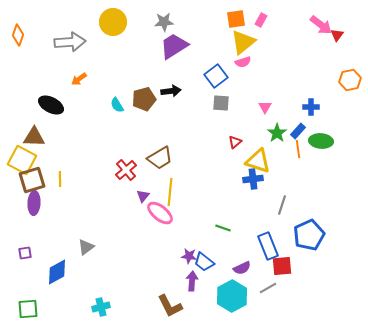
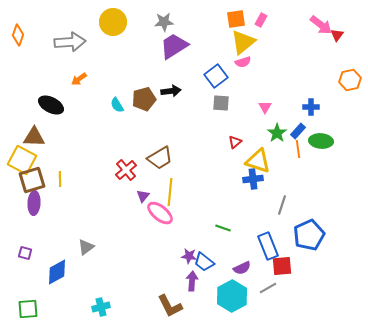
purple square at (25, 253): rotated 24 degrees clockwise
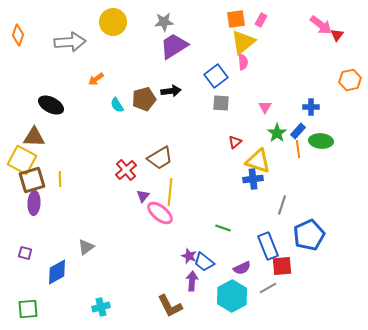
pink semicircle at (243, 62): rotated 77 degrees counterclockwise
orange arrow at (79, 79): moved 17 px right
purple star at (189, 256): rotated 14 degrees clockwise
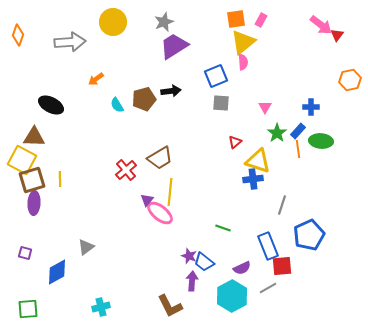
gray star at (164, 22): rotated 18 degrees counterclockwise
blue square at (216, 76): rotated 15 degrees clockwise
purple triangle at (143, 196): moved 4 px right, 4 px down
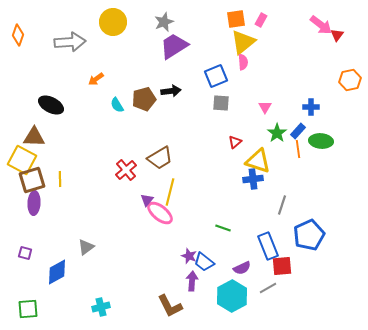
yellow line at (170, 192): rotated 8 degrees clockwise
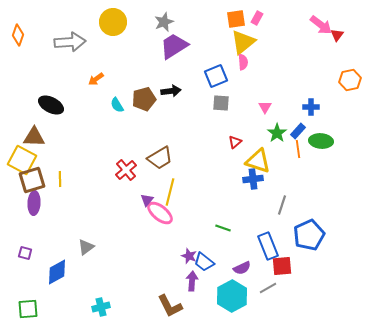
pink rectangle at (261, 20): moved 4 px left, 2 px up
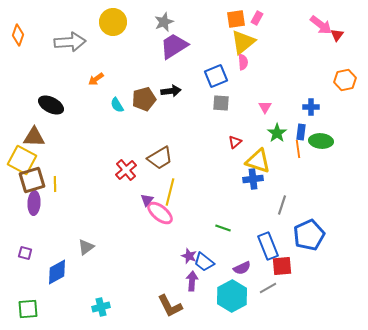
orange hexagon at (350, 80): moved 5 px left
blue rectangle at (298, 131): moved 3 px right, 1 px down; rotated 35 degrees counterclockwise
yellow line at (60, 179): moved 5 px left, 5 px down
